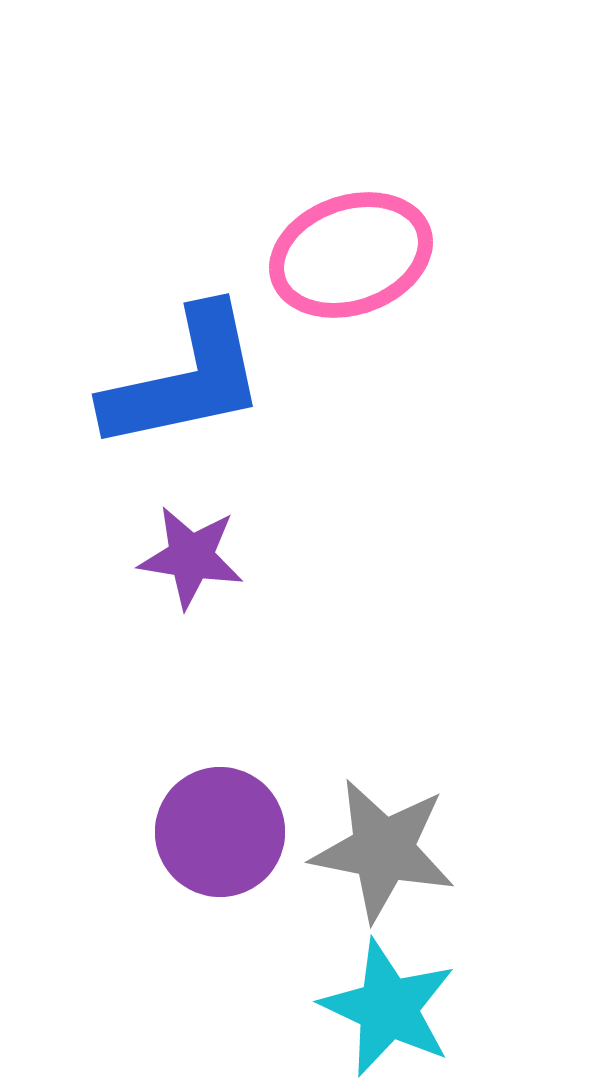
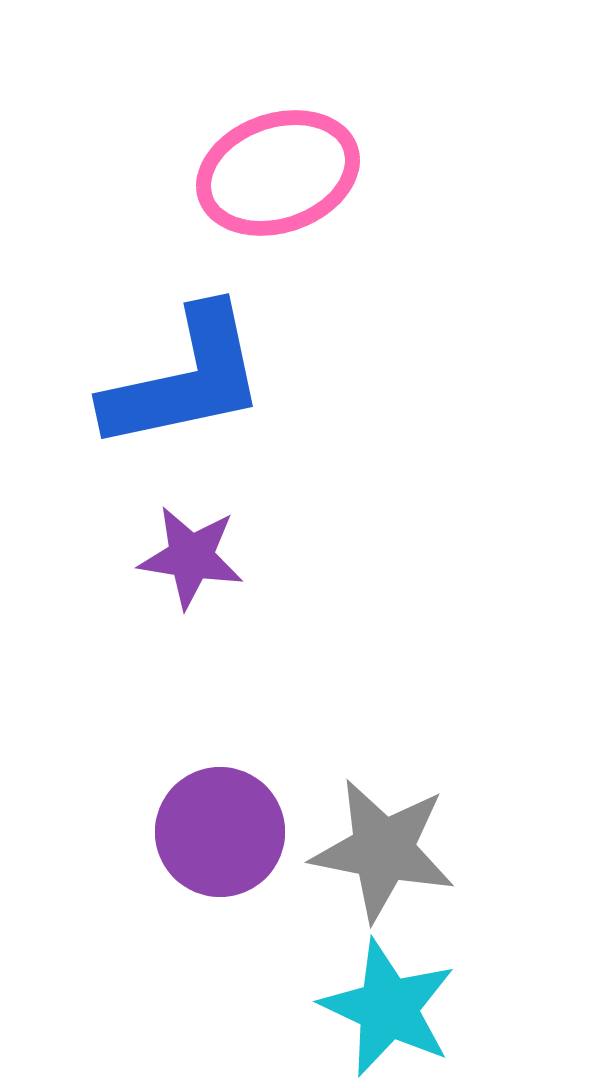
pink ellipse: moved 73 px left, 82 px up
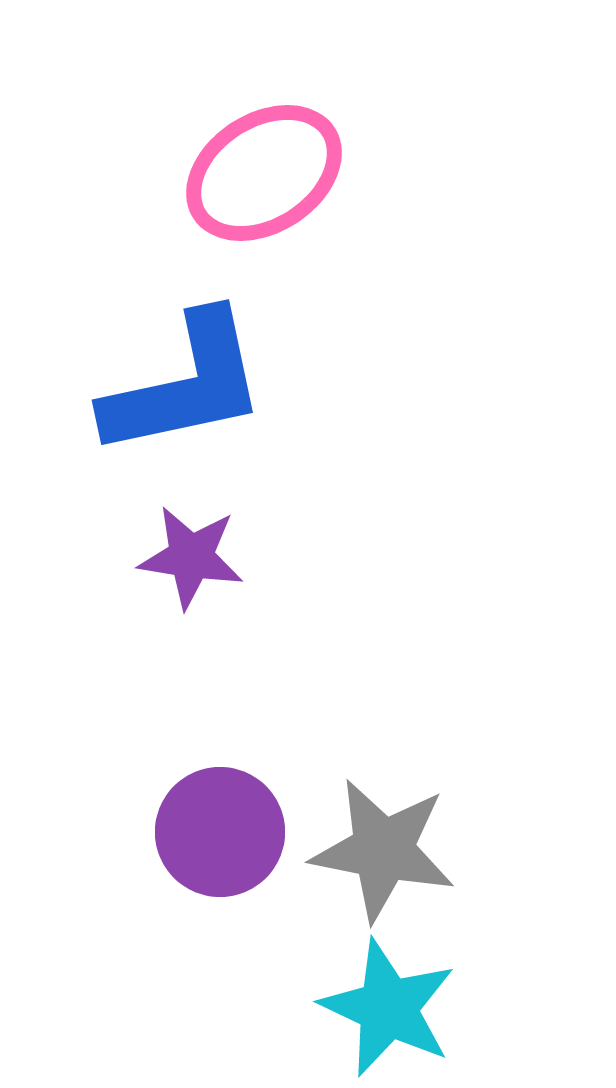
pink ellipse: moved 14 px left; rotated 14 degrees counterclockwise
blue L-shape: moved 6 px down
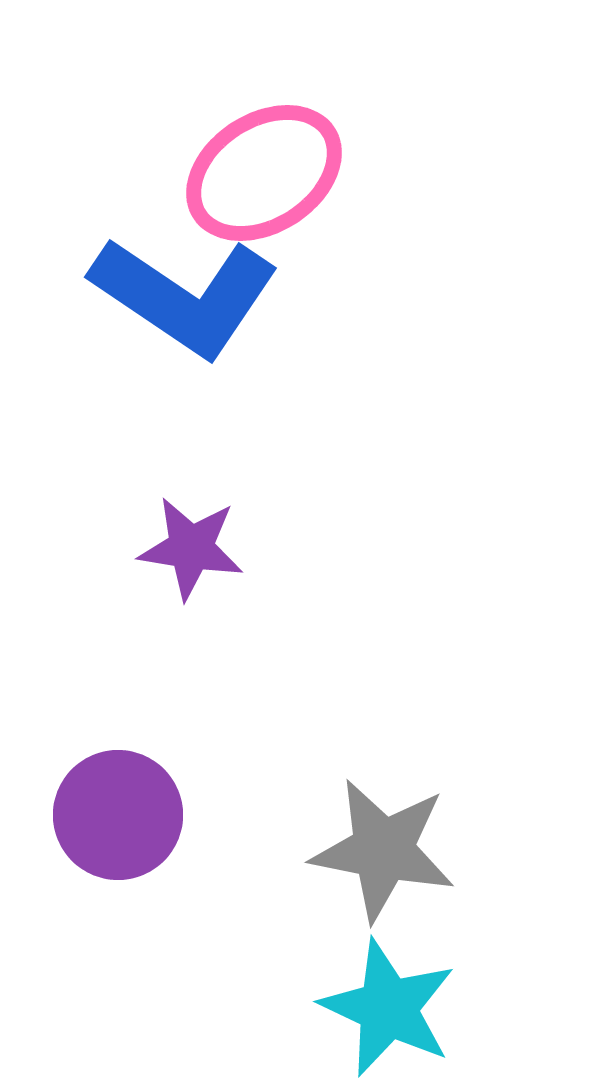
blue L-shape: moved 89 px up; rotated 46 degrees clockwise
purple star: moved 9 px up
purple circle: moved 102 px left, 17 px up
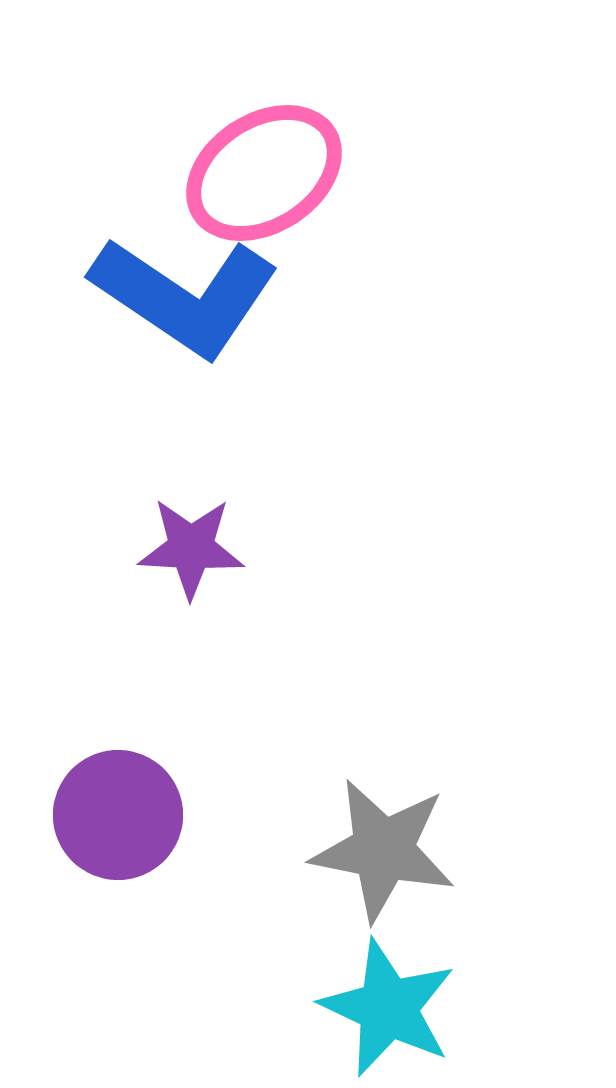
purple star: rotated 6 degrees counterclockwise
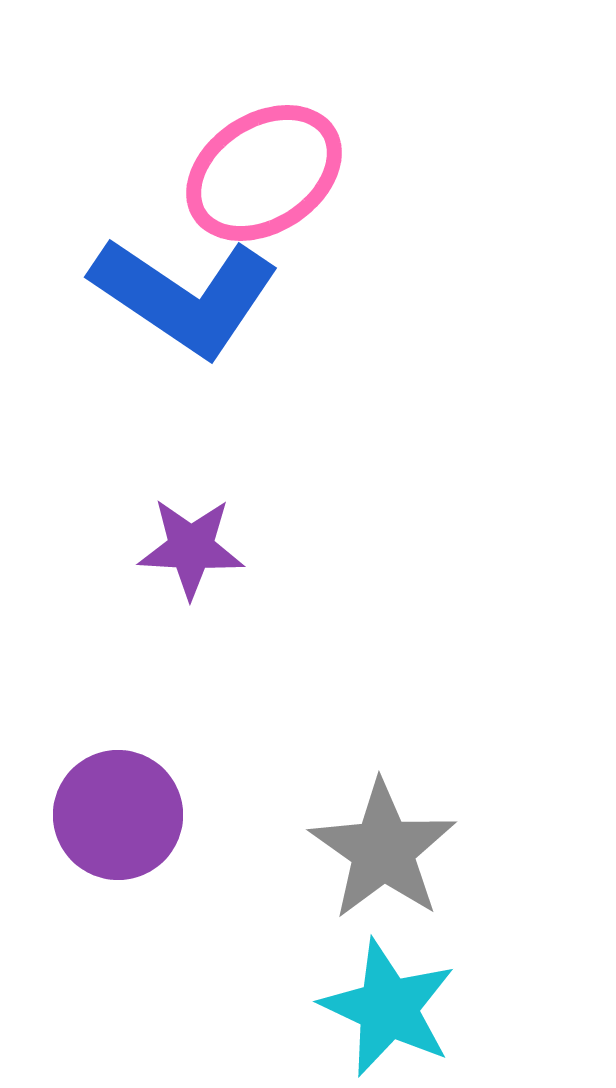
gray star: rotated 24 degrees clockwise
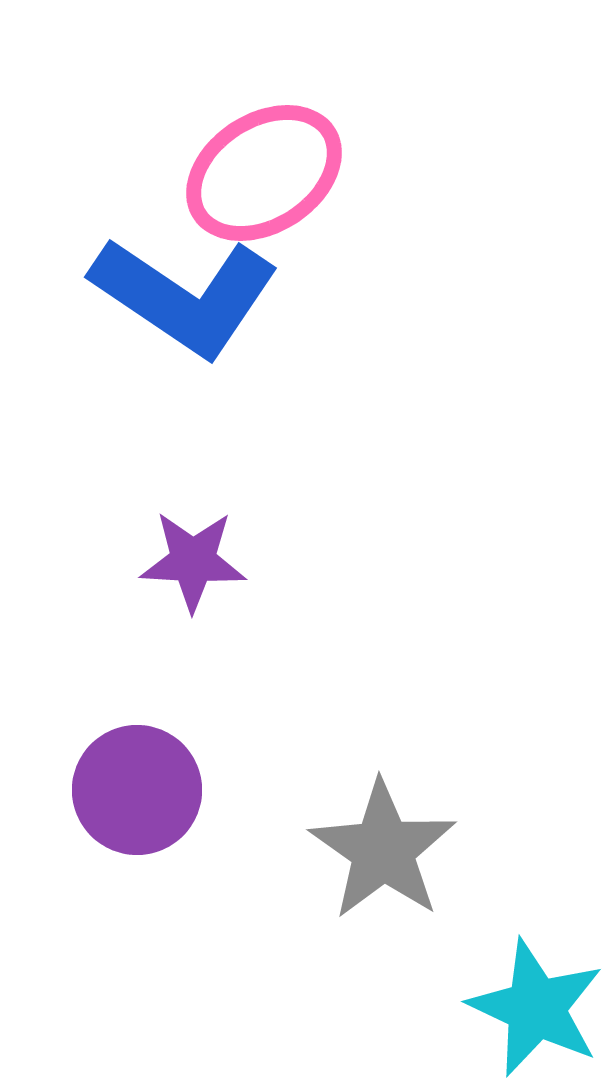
purple star: moved 2 px right, 13 px down
purple circle: moved 19 px right, 25 px up
cyan star: moved 148 px right
